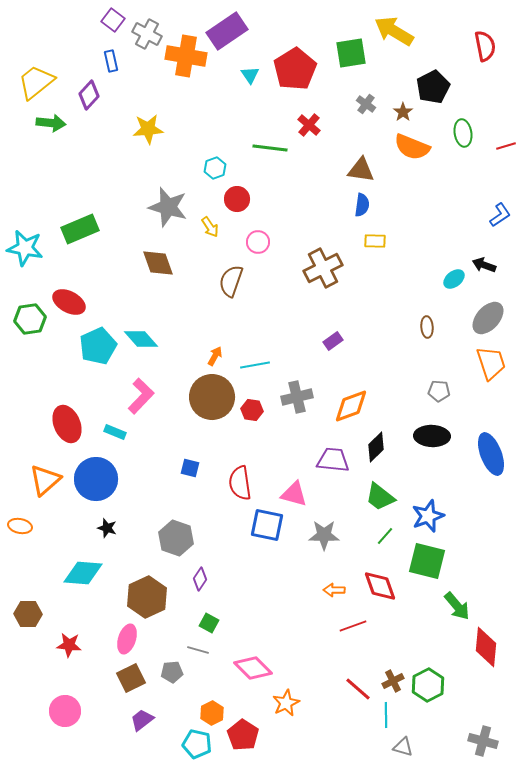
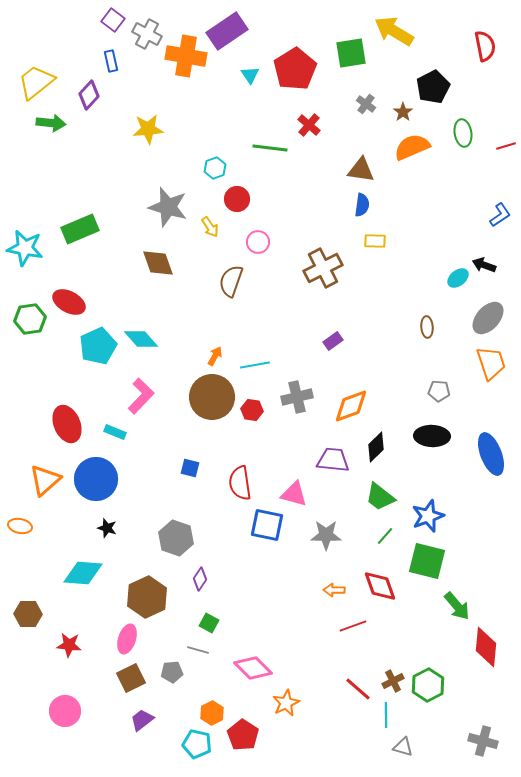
orange semicircle at (412, 147): rotated 135 degrees clockwise
cyan ellipse at (454, 279): moved 4 px right, 1 px up
gray star at (324, 535): moved 2 px right
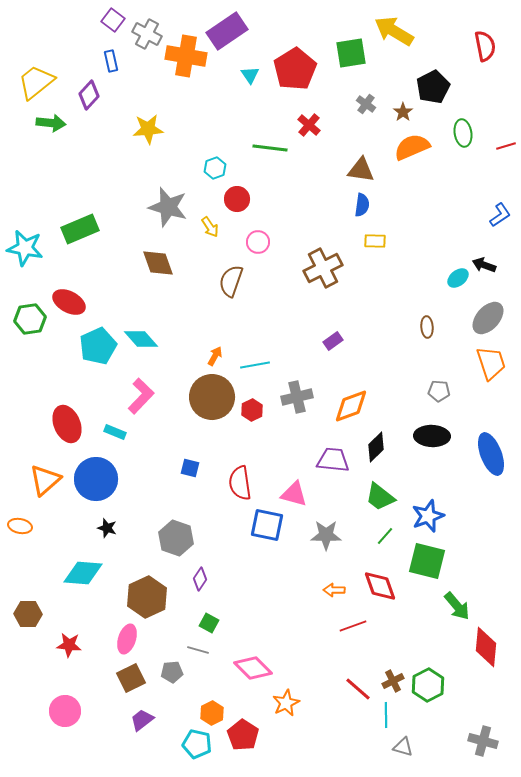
red hexagon at (252, 410): rotated 25 degrees clockwise
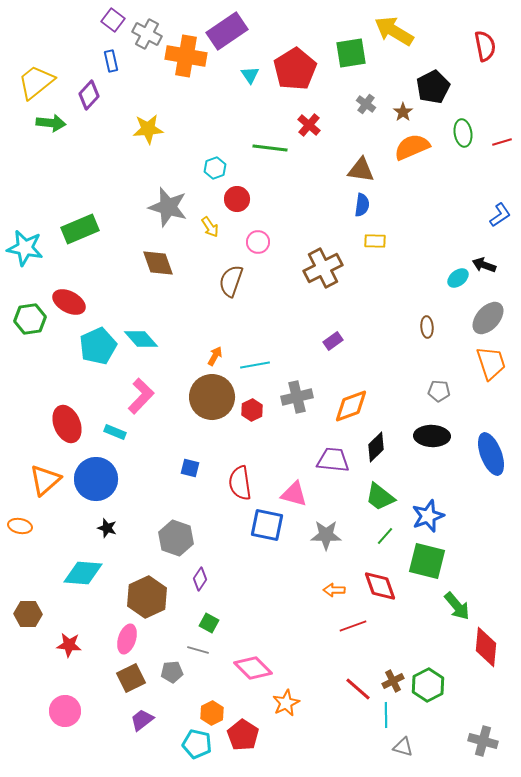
red line at (506, 146): moved 4 px left, 4 px up
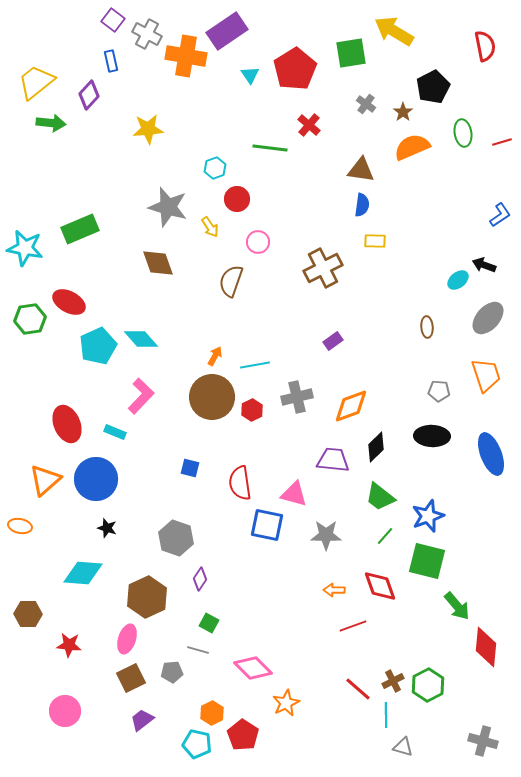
cyan ellipse at (458, 278): moved 2 px down
orange trapezoid at (491, 363): moved 5 px left, 12 px down
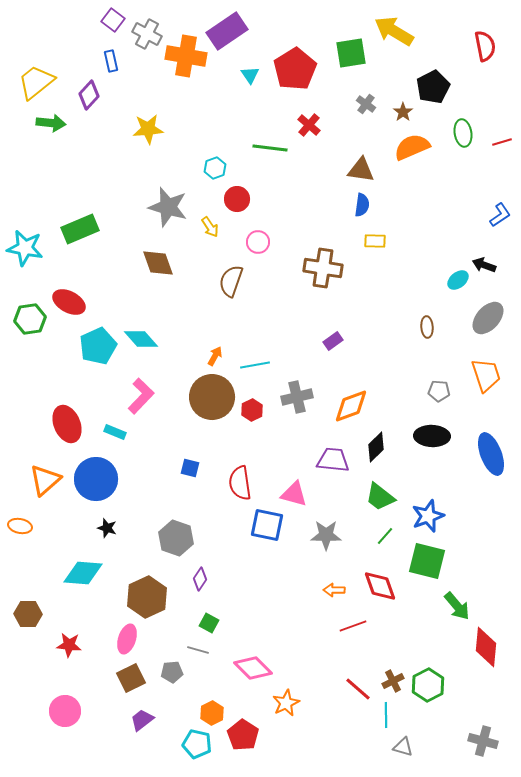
brown cross at (323, 268): rotated 36 degrees clockwise
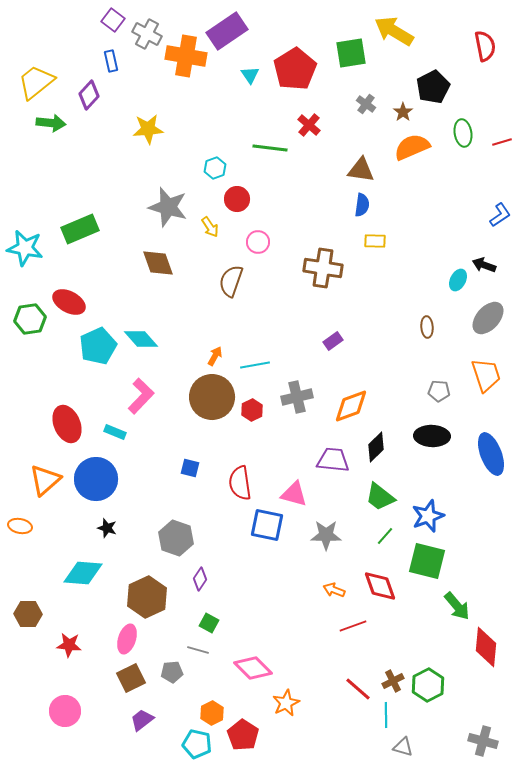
cyan ellipse at (458, 280): rotated 25 degrees counterclockwise
orange arrow at (334, 590): rotated 20 degrees clockwise
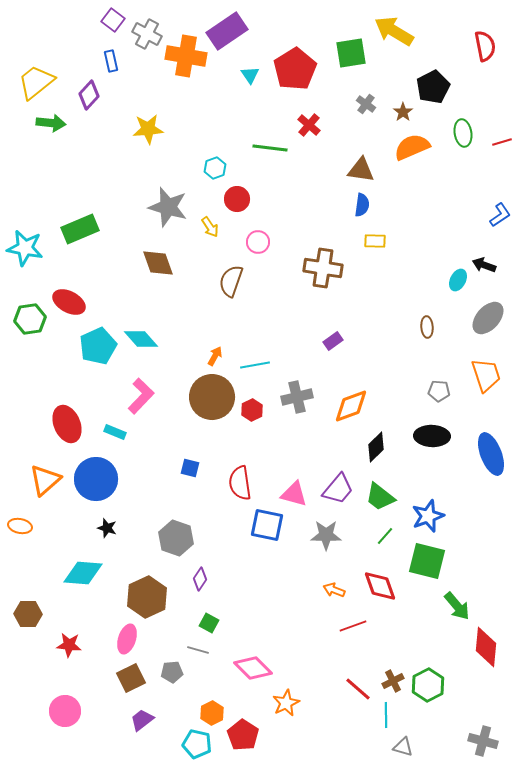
purple trapezoid at (333, 460): moved 5 px right, 29 px down; rotated 124 degrees clockwise
